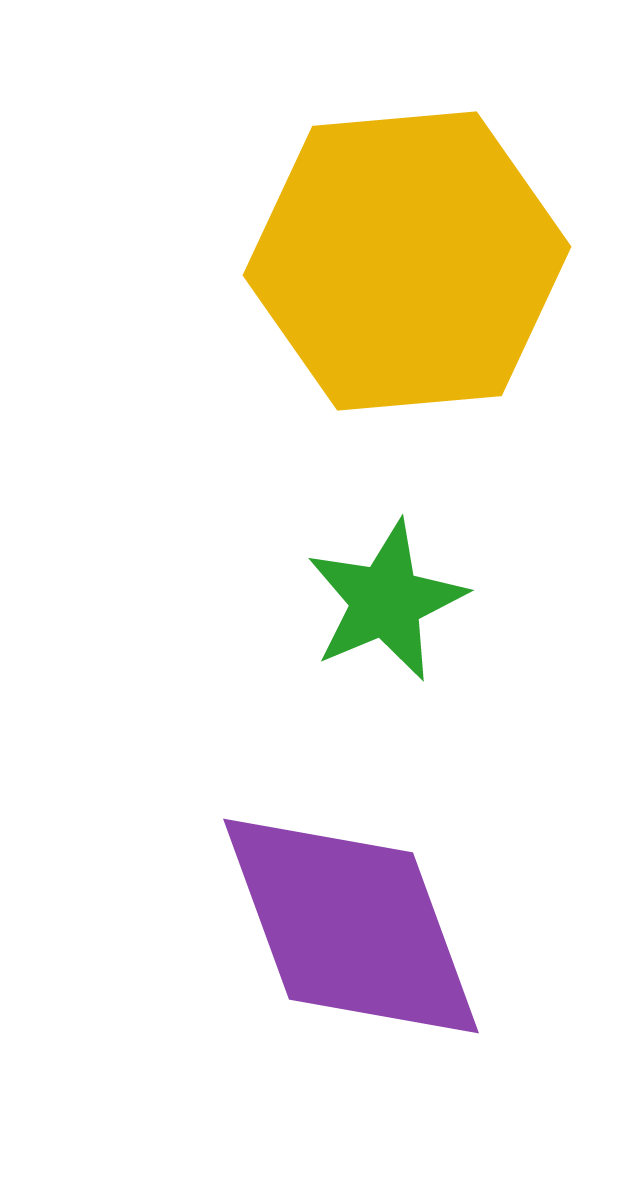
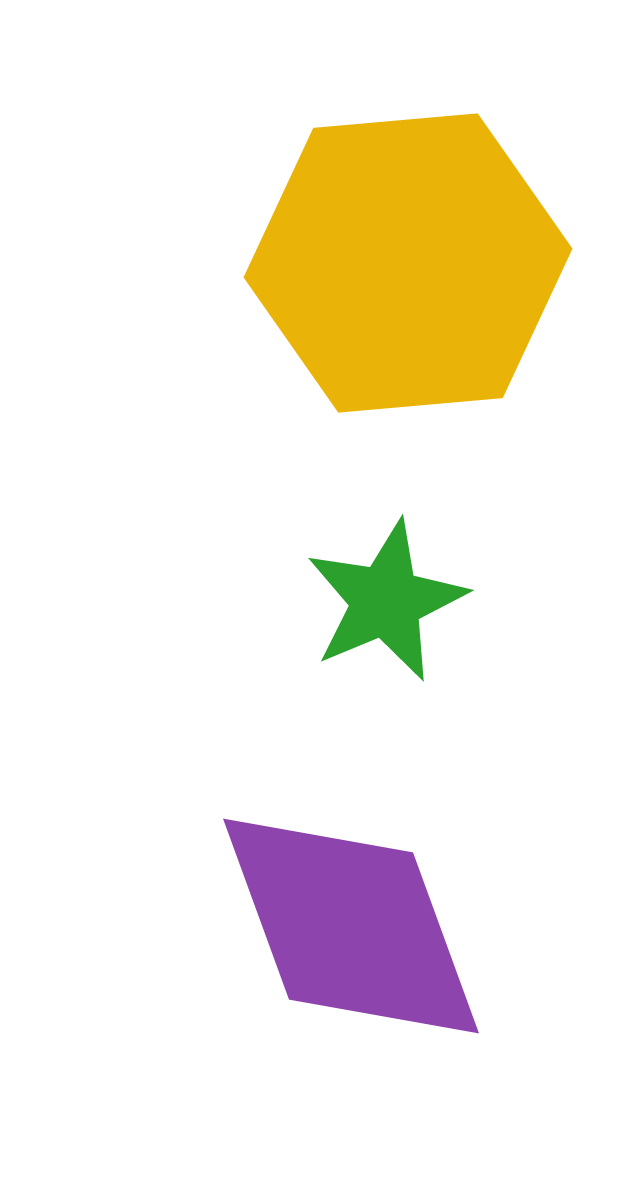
yellow hexagon: moved 1 px right, 2 px down
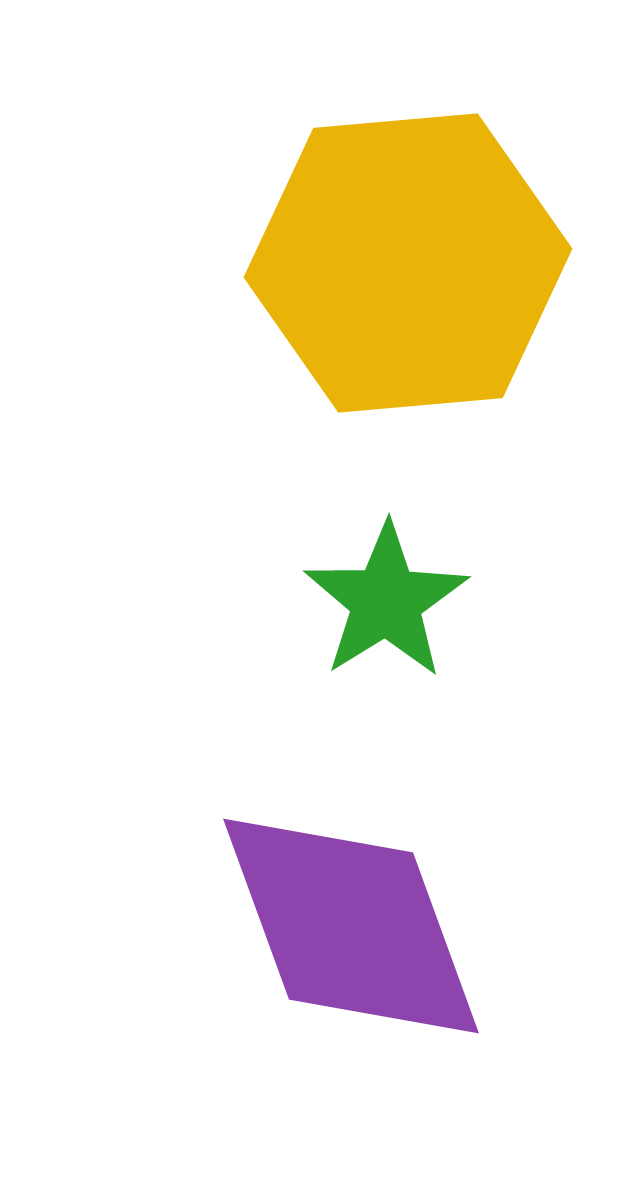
green star: rotated 9 degrees counterclockwise
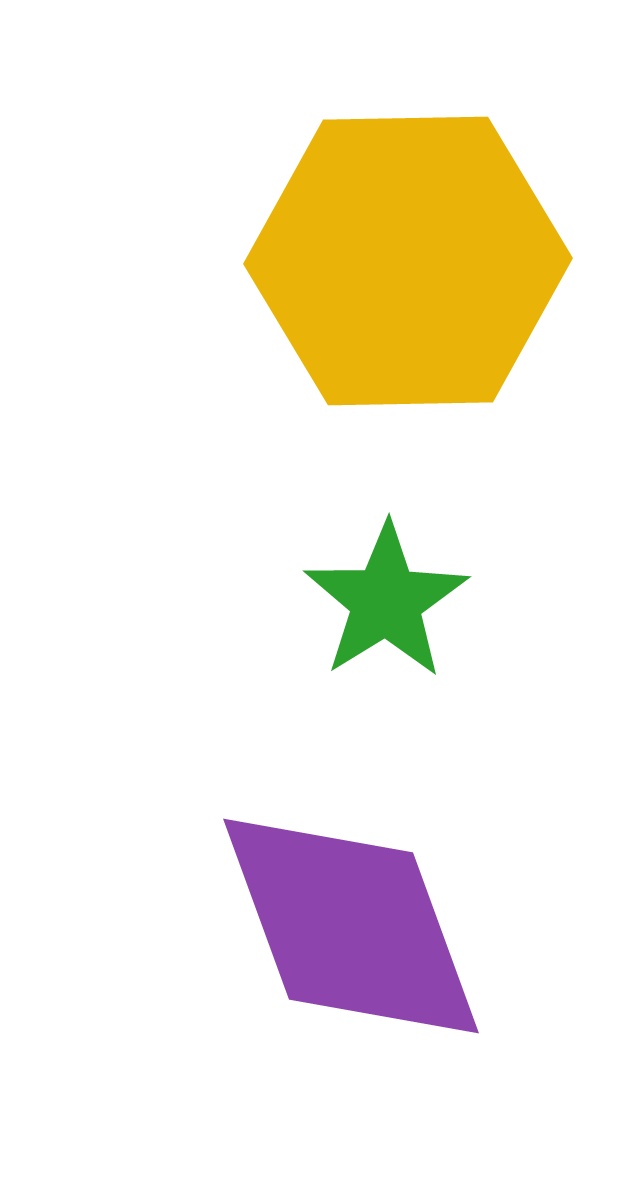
yellow hexagon: moved 2 px up; rotated 4 degrees clockwise
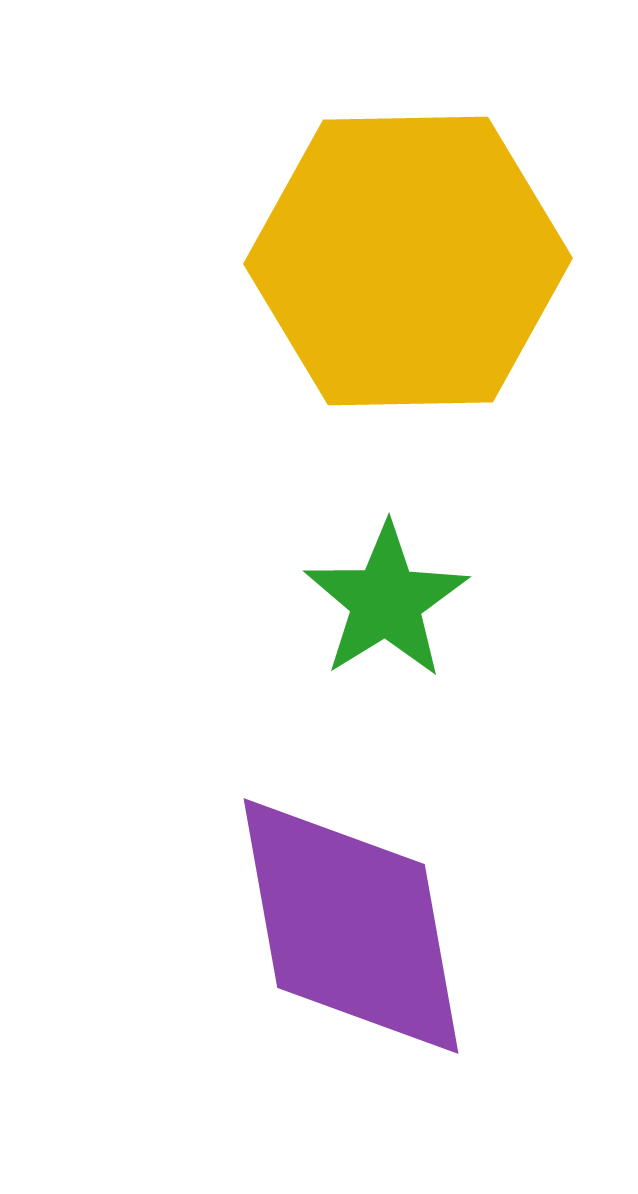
purple diamond: rotated 10 degrees clockwise
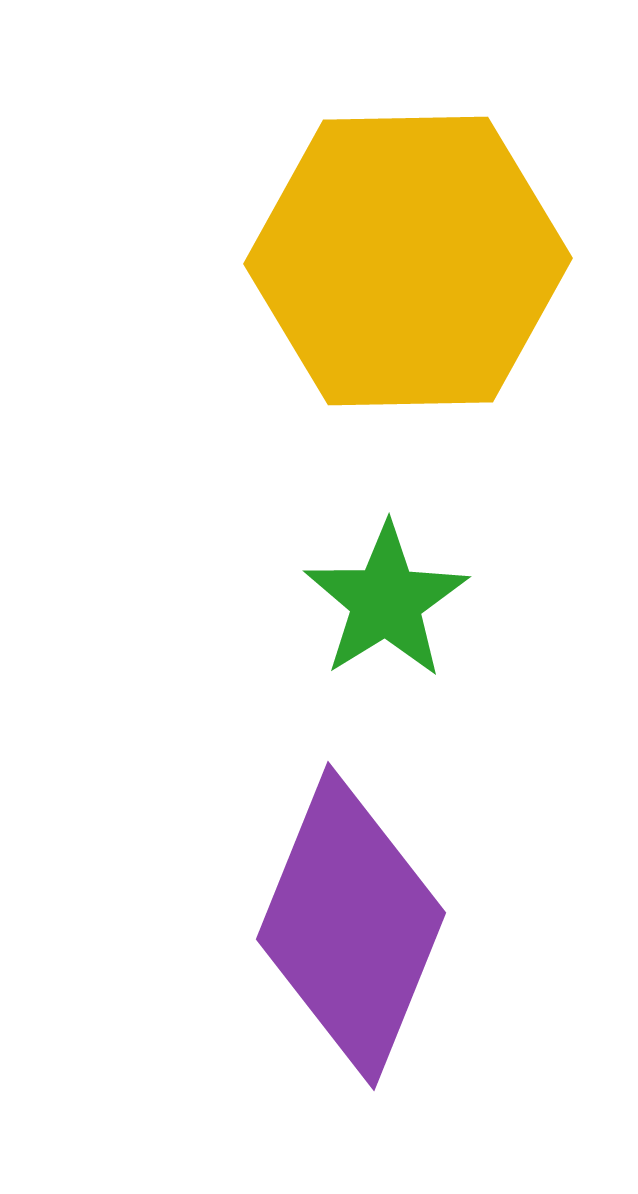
purple diamond: rotated 32 degrees clockwise
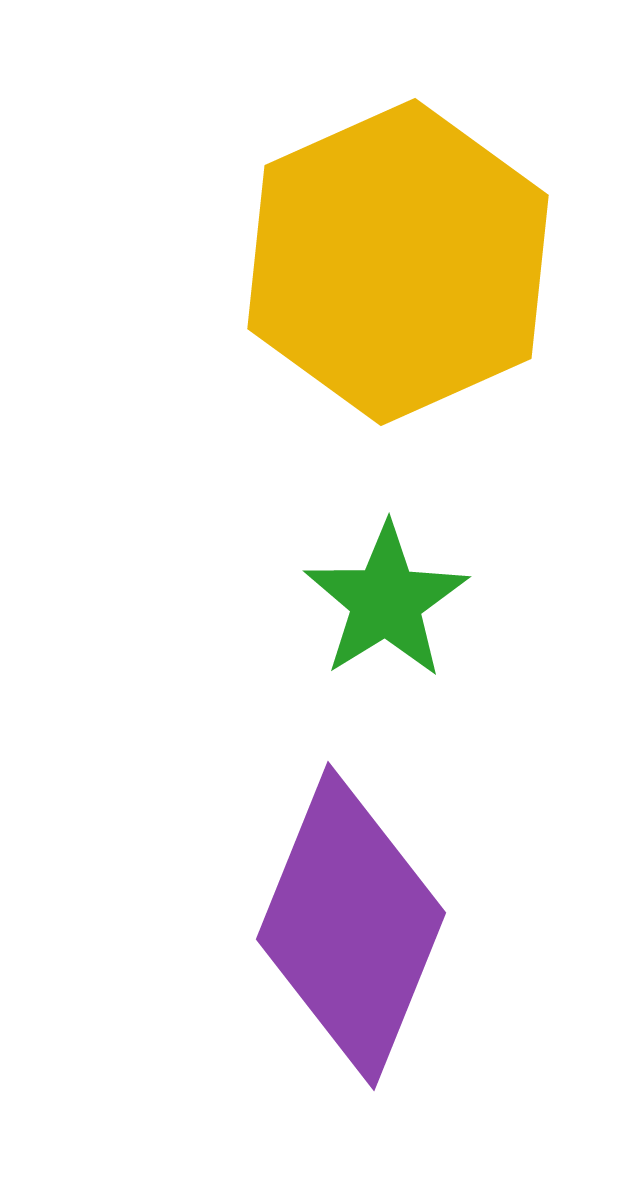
yellow hexagon: moved 10 px left, 1 px down; rotated 23 degrees counterclockwise
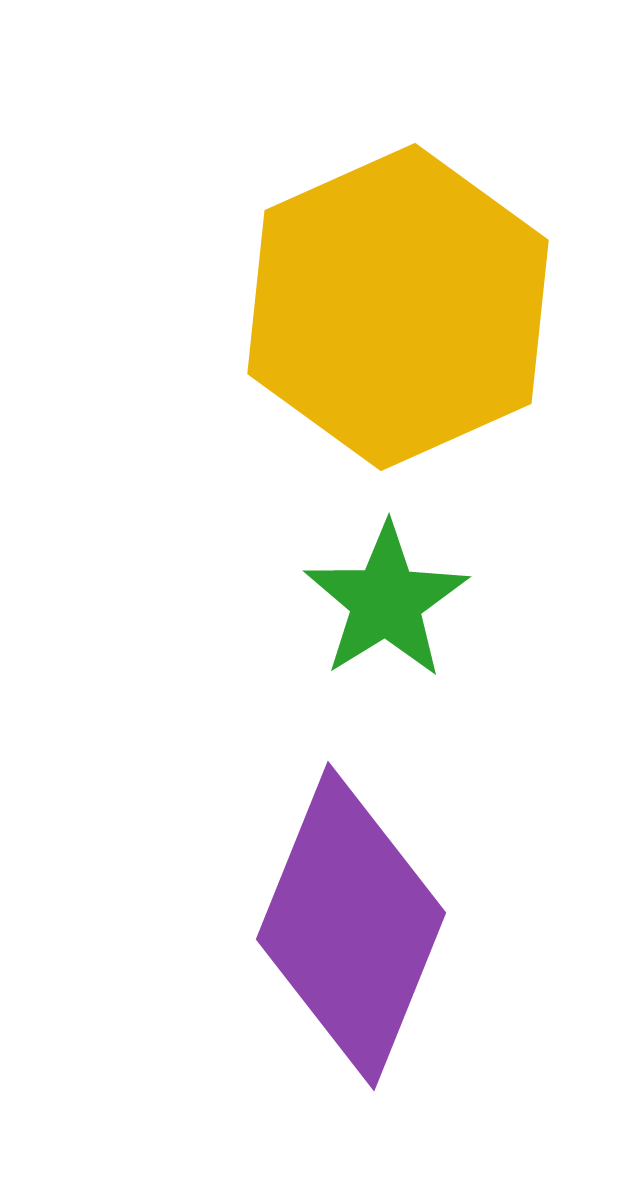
yellow hexagon: moved 45 px down
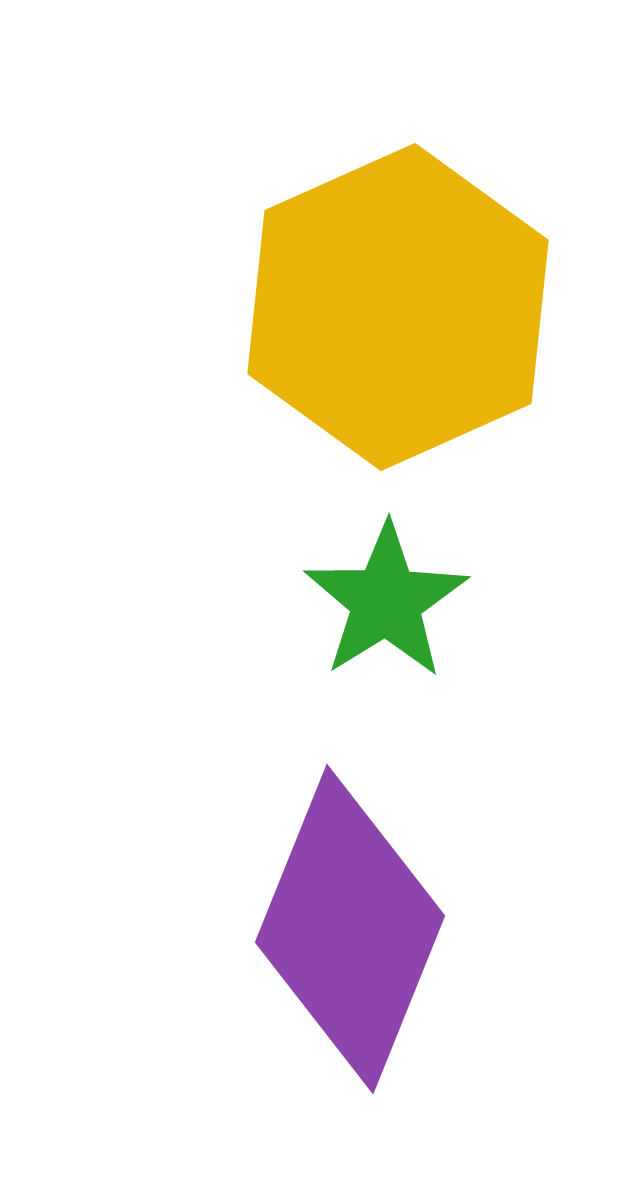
purple diamond: moved 1 px left, 3 px down
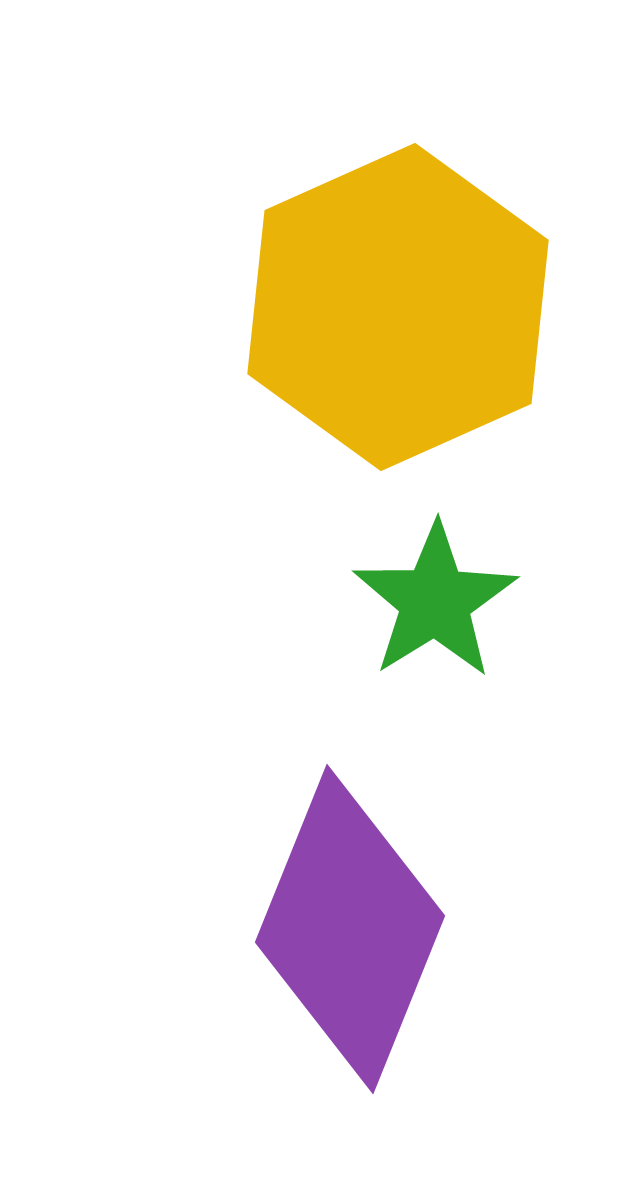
green star: moved 49 px right
